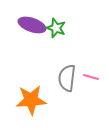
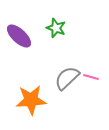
purple ellipse: moved 13 px left, 11 px down; rotated 24 degrees clockwise
gray semicircle: rotated 40 degrees clockwise
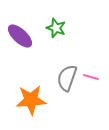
purple ellipse: moved 1 px right
gray semicircle: rotated 28 degrees counterclockwise
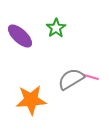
green star: rotated 18 degrees clockwise
gray semicircle: moved 4 px right, 1 px down; rotated 40 degrees clockwise
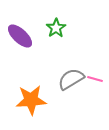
pink line: moved 4 px right, 2 px down
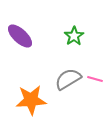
green star: moved 18 px right, 8 px down
gray semicircle: moved 3 px left
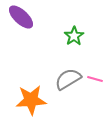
purple ellipse: moved 1 px right, 19 px up
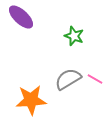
green star: rotated 18 degrees counterclockwise
pink line: rotated 14 degrees clockwise
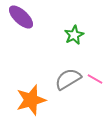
green star: moved 1 px up; rotated 24 degrees clockwise
orange star: rotated 12 degrees counterclockwise
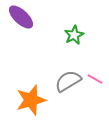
gray semicircle: moved 2 px down
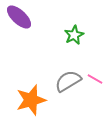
purple ellipse: moved 2 px left
